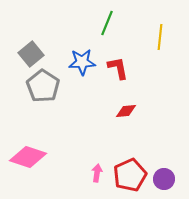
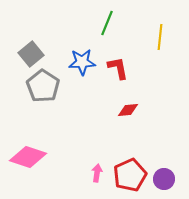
red diamond: moved 2 px right, 1 px up
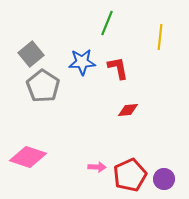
pink arrow: moved 6 px up; rotated 84 degrees clockwise
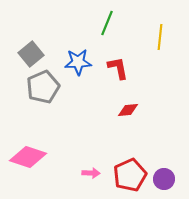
blue star: moved 4 px left
gray pentagon: moved 1 px down; rotated 16 degrees clockwise
pink arrow: moved 6 px left, 6 px down
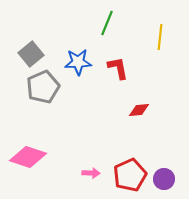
red diamond: moved 11 px right
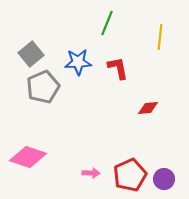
red diamond: moved 9 px right, 2 px up
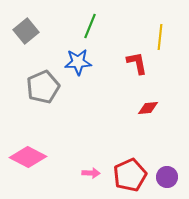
green line: moved 17 px left, 3 px down
gray square: moved 5 px left, 23 px up
red L-shape: moved 19 px right, 5 px up
pink diamond: rotated 9 degrees clockwise
purple circle: moved 3 px right, 2 px up
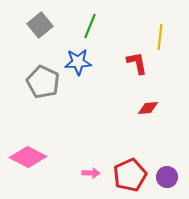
gray square: moved 14 px right, 6 px up
gray pentagon: moved 5 px up; rotated 24 degrees counterclockwise
